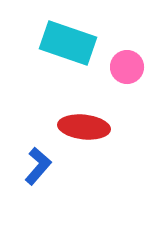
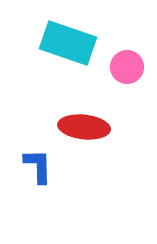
blue L-shape: rotated 42 degrees counterclockwise
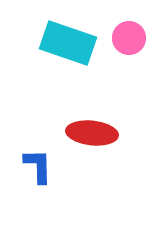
pink circle: moved 2 px right, 29 px up
red ellipse: moved 8 px right, 6 px down
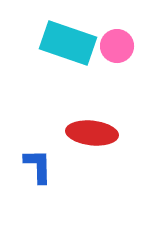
pink circle: moved 12 px left, 8 px down
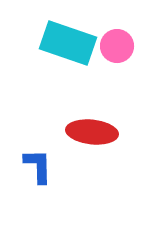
red ellipse: moved 1 px up
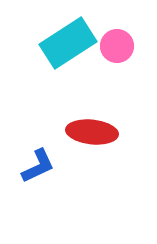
cyan rectangle: rotated 52 degrees counterclockwise
blue L-shape: rotated 66 degrees clockwise
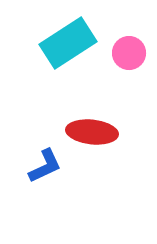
pink circle: moved 12 px right, 7 px down
blue L-shape: moved 7 px right
